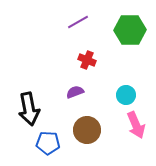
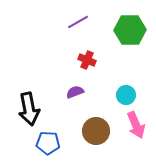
brown circle: moved 9 px right, 1 px down
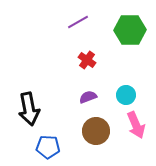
red cross: rotated 12 degrees clockwise
purple semicircle: moved 13 px right, 5 px down
blue pentagon: moved 4 px down
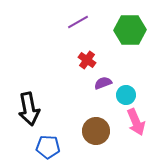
purple semicircle: moved 15 px right, 14 px up
pink arrow: moved 3 px up
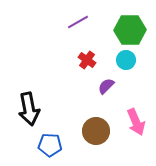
purple semicircle: moved 3 px right, 3 px down; rotated 24 degrees counterclockwise
cyan circle: moved 35 px up
blue pentagon: moved 2 px right, 2 px up
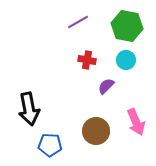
green hexagon: moved 3 px left, 4 px up; rotated 12 degrees clockwise
red cross: rotated 24 degrees counterclockwise
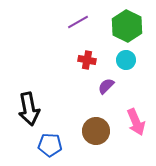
green hexagon: rotated 16 degrees clockwise
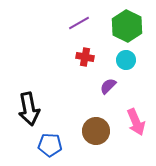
purple line: moved 1 px right, 1 px down
red cross: moved 2 px left, 3 px up
purple semicircle: moved 2 px right
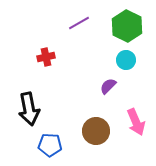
red cross: moved 39 px left; rotated 24 degrees counterclockwise
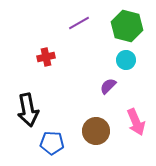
green hexagon: rotated 12 degrees counterclockwise
black arrow: moved 1 px left, 1 px down
blue pentagon: moved 2 px right, 2 px up
